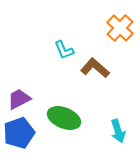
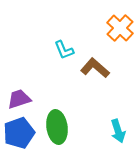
purple trapezoid: rotated 10 degrees clockwise
green ellipse: moved 7 px left, 9 px down; rotated 60 degrees clockwise
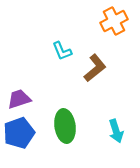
orange cross: moved 6 px left, 7 px up; rotated 20 degrees clockwise
cyan L-shape: moved 2 px left, 1 px down
brown L-shape: rotated 100 degrees clockwise
green ellipse: moved 8 px right, 1 px up
cyan arrow: moved 2 px left
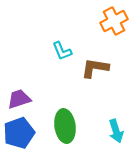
brown L-shape: rotated 132 degrees counterclockwise
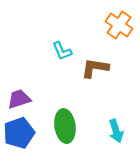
orange cross: moved 5 px right, 4 px down; rotated 28 degrees counterclockwise
